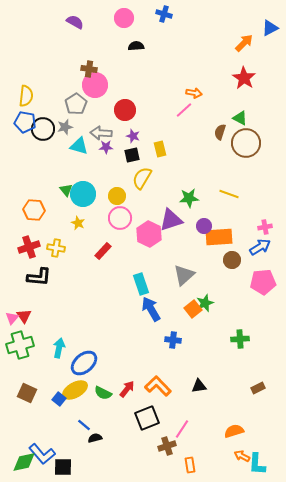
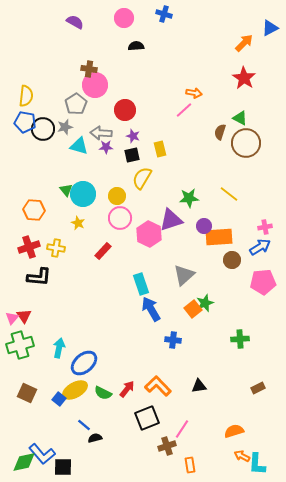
yellow line at (229, 194): rotated 18 degrees clockwise
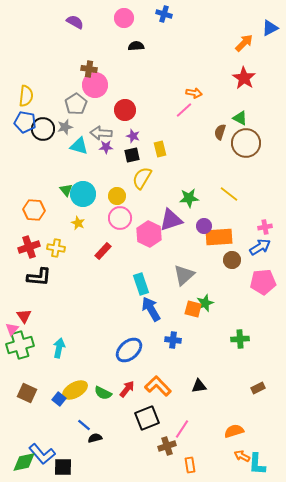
orange square at (193, 309): rotated 36 degrees counterclockwise
pink triangle at (12, 318): moved 11 px down
blue ellipse at (84, 363): moved 45 px right, 13 px up
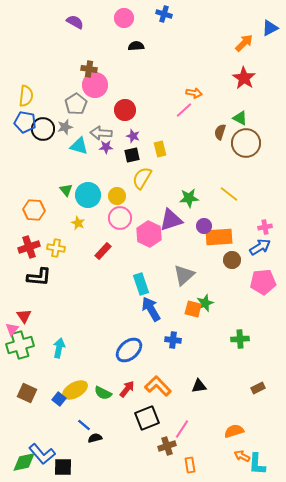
cyan circle at (83, 194): moved 5 px right, 1 px down
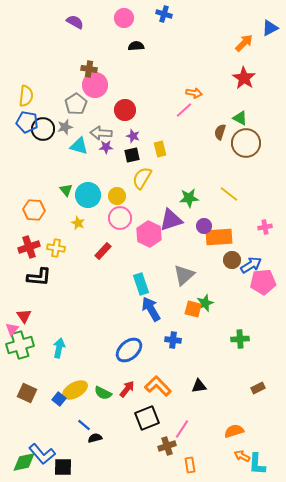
blue pentagon at (25, 122): moved 2 px right
blue arrow at (260, 247): moved 9 px left, 18 px down
